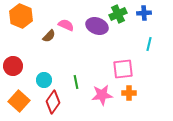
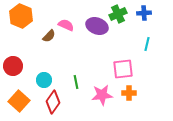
cyan line: moved 2 px left
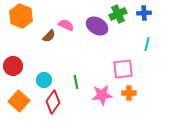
purple ellipse: rotated 10 degrees clockwise
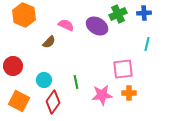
orange hexagon: moved 3 px right, 1 px up
brown semicircle: moved 6 px down
orange square: rotated 15 degrees counterclockwise
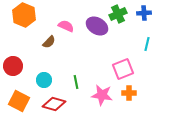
pink semicircle: moved 1 px down
pink square: rotated 15 degrees counterclockwise
pink star: rotated 15 degrees clockwise
red diamond: moved 1 px right, 2 px down; rotated 70 degrees clockwise
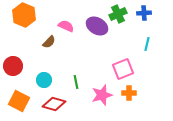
pink star: rotated 25 degrees counterclockwise
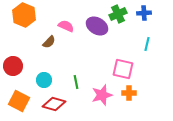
pink square: rotated 35 degrees clockwise
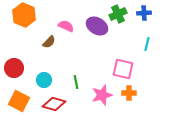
red circle: moved 1 px right, 2 px down
